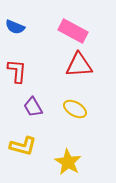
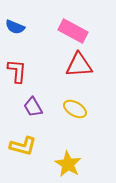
yellow star: moved 2 px down
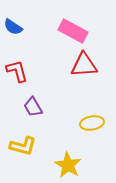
blue semicircle: moved 2 px left; rotated 12 degrees clockwise
red triangle: moved 5 px right
red L-shape: rotated 20 degrees counterclockwise
yellow ellipse: moved 17 px right, 14 px down; rotated 40 degrees counterclockwise
yellow star: moved 1 px down
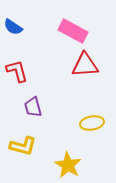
red triangle: moved 1 px right
purple trapezoid: rotated 15 degrees clockwise
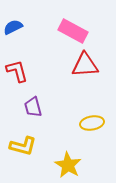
blue semicircle: rotated 120 degrees clockwise
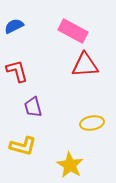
blue semicircle: moved 1 px right, 1 px up
yellow star: moved 2 px right
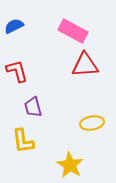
yellow L-shape: moved 5 px up; rotated 68 degrees clockwise
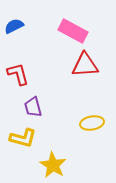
red L-shape: moved 1 px right, 3 px down
yellow L-shape: moved 3 px up; rotated 68 degrees counterclockwise
yellow star: moved 17 px left
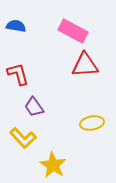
blue semicircle: moved 2 px right; rotated 36 degrees clockwise
purple trapezoid: moved 1 px right; rotated 20 degrees counterclockwise
yellow L-shape: rotated 32 degrees clockwise
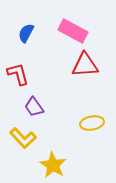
blue semicircle: moved 10 px right, 7 px down; rotated 72 degrees counterclockwise
